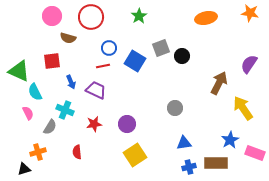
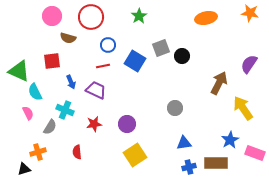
blue circle: moved 1 px left, 3 px up
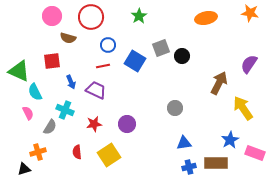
yellow square: moved 26 px left
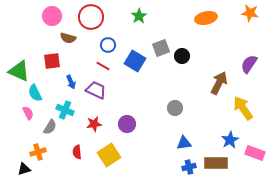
red line: rotated 40 degrees clockwise
cyan semicircle: moved 1 px down
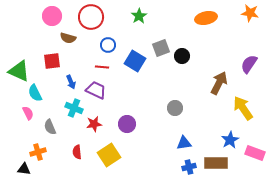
red line: moved 1 px left, 1 px down; rotated 24 degrees counterclockwise
cyan cross: moved 9 px right, 2 px up
gray semicircle: rotated 126 degrees clockwise
black triangle: rotated 24 degrees clockwise
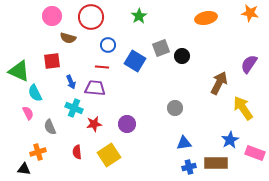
purple trapezoid: moved 1 px left, 2 px up; rotated 20 degrees counterclockwise
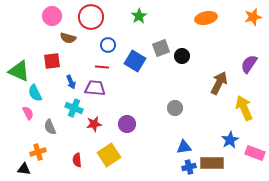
orange star: moved 3 px right, 4 px down; rotated 24 degrees counterclockwise
yellow arrow: moved 1 px right; rotated 10 degrees clockwise
blue triangle: moved 4 px down
red semicircle: moved 8 px down
brown rectangle: moved 4 px left
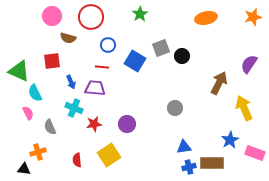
green star: moved 1 px right, 2 px up
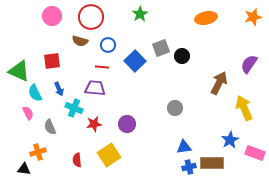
brown semicircle: moved 12 px right, 3 px down
blue square: rotated 15 degrees clockwise
blue arrow: moved 12 px left, 7 px down
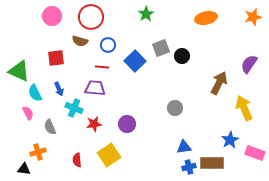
green star: moved 6 px right
red square: moved 4 px right, 3 px up
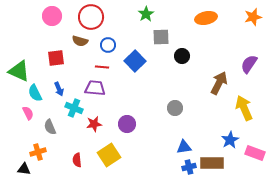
gray square: moved 11 px up; rotated 18 degrees clockwise
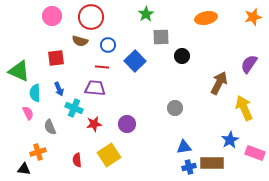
cyan semicircle: rotated 24 degrees clockwise
